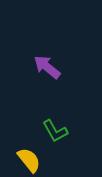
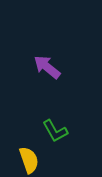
yellow semicircle: rotated 20 degrees clockwise
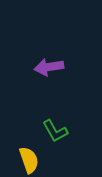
purple arrow: moved 2 px right; rotated 48 degrees counterclockwise
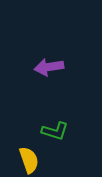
green L-shape: rotated 44 degrees counterclockwise
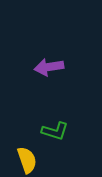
yellow semicircle: moved 2 px left
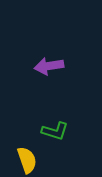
purple arrow: moved 1 px up
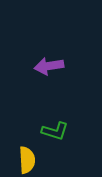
yellow semicircle: rotated 16 degrees clockwise
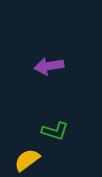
yellow semicircle: rotated 124 degrees counterclockwise
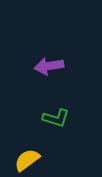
green L-shape: moved 1 px right, 13 px up
